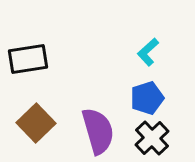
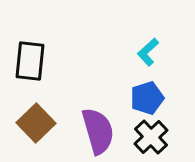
black rectangle: moved 2 px right, 2 px down; rotated 75 degrees counterclockwise
black cross: moved 1 px left, 1 px up
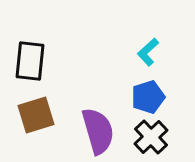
blue pentagon: moved 1 px right, 1 px up
brown square: moved 8 px up; rotated 27 degrees clockwise
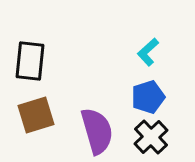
purple semicircle: moved 1 px left
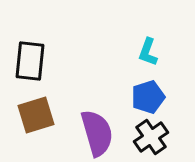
cyan L-shape: rotated 28 degrees counterclockwise
purple semicircle: moved 2 px down
black cross: rotated 8 degrees clockwise
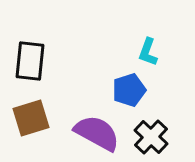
blue pentagon: moved 19 px left, 7 px up
brown square: moved 5 px left, 3 px down
purple semicircle: rotated 45 degrees counterclockwise
black cross: rotated 12 degrees counterclockwise
